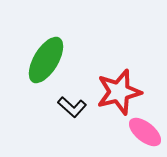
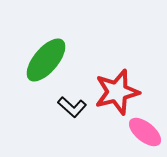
green ellipse: rotated 9 degrees clockwise
red star: moved 2 px left
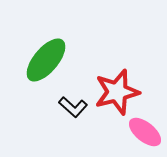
black L-shape: moved 1 px right
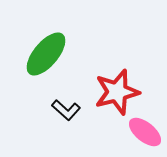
green ellipse: moved 6 px up
black L-shape: moved 7 px left, 3 px down
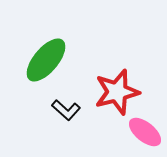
green ellipse: moved 6 px down
